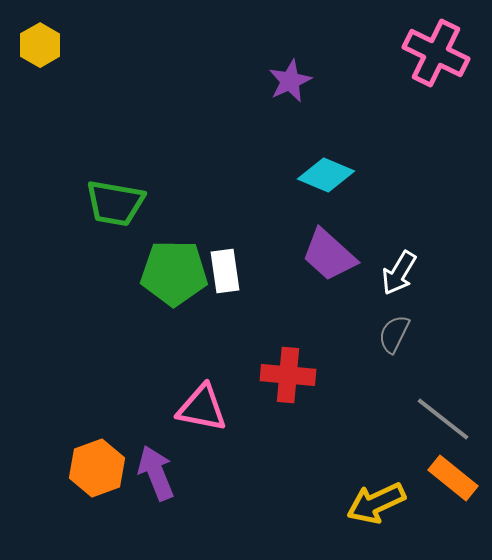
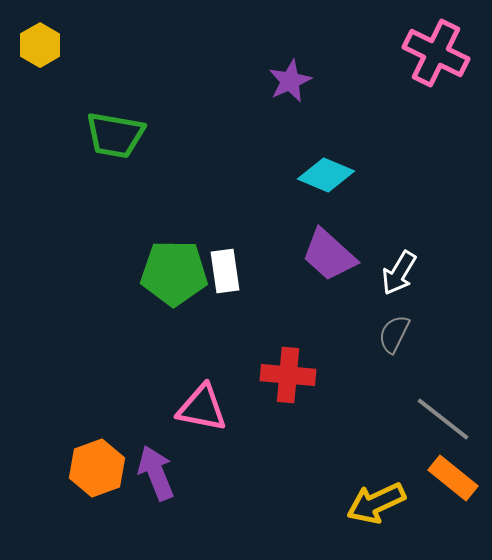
green trapezoid: moved 68 px up
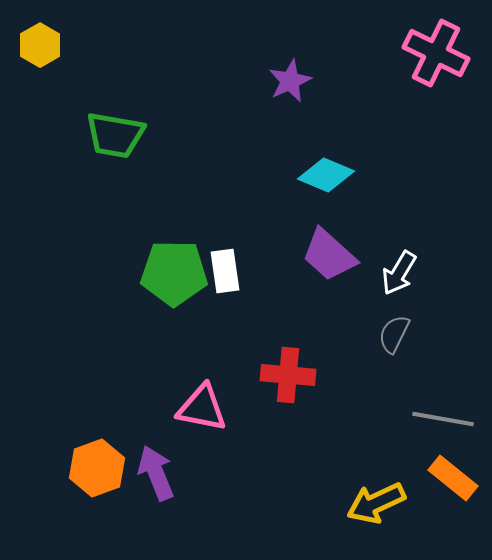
gray line: rotated 28 degrees counterclockwise
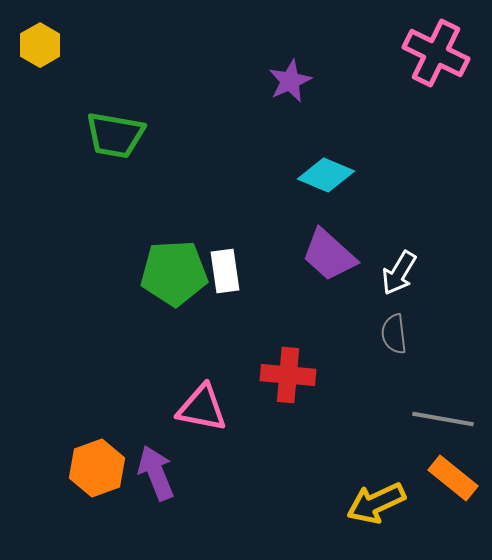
green pentagon: rotated 4 degrees counterclockwise
gray semicircle: rotated 33 degrees counterclockwise
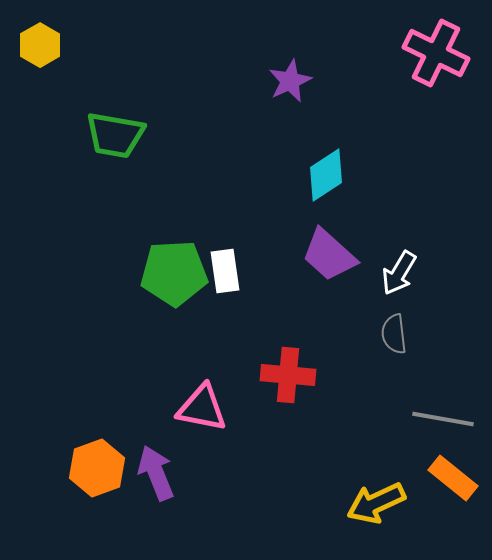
cyan diamond: rotated 56 degrees counterclockwise
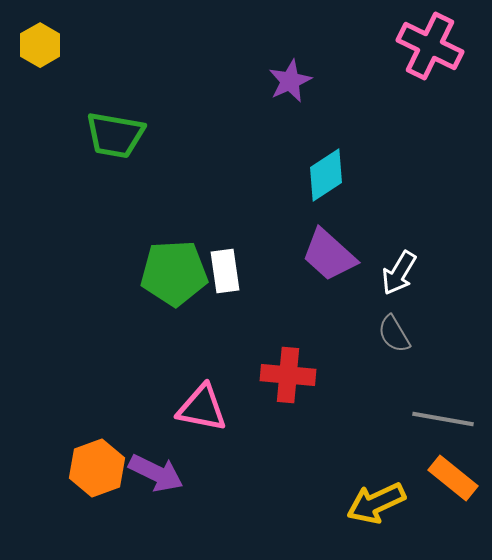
pink cross: moved 6 px left, 7 px up
gray semicircle: rotated 24 degrees counterclockwise
purple arrow: rotated 138 degrees clockwise
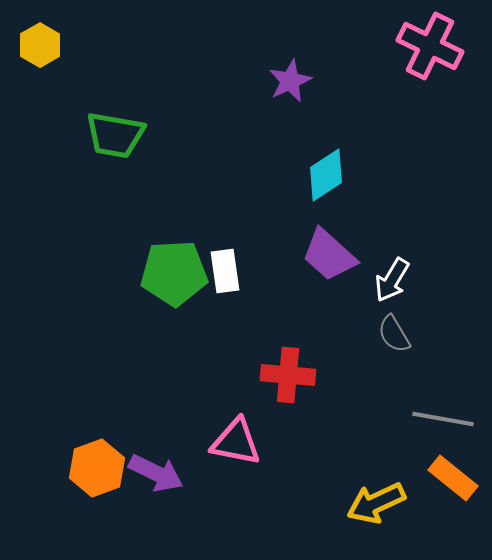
white arrow: moved 7 px left, 7 px down
pink triangle: moved 34 px right, 34 px down
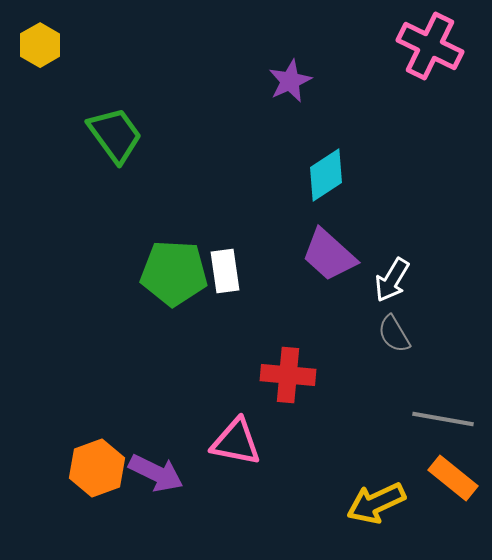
green trapezoid: rotated 136 degrees counterclockwise
green pentagon: rotated 6 degrees clockwise
